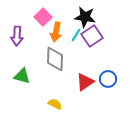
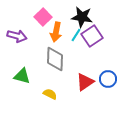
black star: moved 3 px left
purple arrow: rotated 78 degrees counterclockwise
yellow semicircle: moved 5 px left, 10 px up
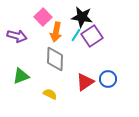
green triangle: moved 1 px left; rotated 36 degrees counterclockwise
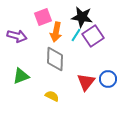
pink square: rotated 24 degrees clockwise
purple square: moved 1 px right
red triangle: moved 1 px right; rotated 18 degrees counterclockwise
yellow semicircle: moved 2 px right, 2 px down
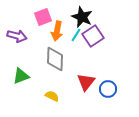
black star: rotated 15 degrees clockwise
orange arrow: moved 1 px right, 1 px up
blue circle: moved 10 px down
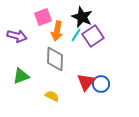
blue circle: moved 7 px left, 5 px up
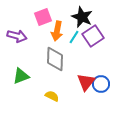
cyan line: moved 2 px left, 2 px down
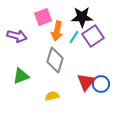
black star: rotated 25 degrees counterclockwise
gray diamond: moved 1 px down; rotated 15 degrees clockwise
yellow semicircle: rotated 40 degrees counterclockwise
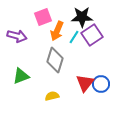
orange arrow: rotated 12 degrees clockwise
purple square: moved 1 px left, 1 px up
red triangle: moved 1 px left, 1 px down
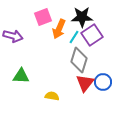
orange arrow: moved 2 px right, 2 px up
purple arrow: moved 4 px left
gray diamond: moved 24 px right
green triangle: rotated 24 degrees clockwise
blue circle: moved 2 px right, 2 px up
yellow semicircle: rotated 24 degrees clockwise
